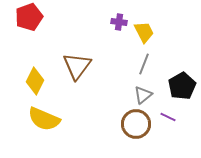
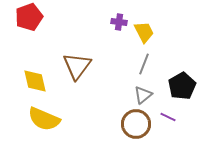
yellow diamond: rotated 40 degrees counterclockwise
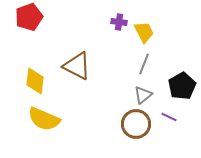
brown triangle: rotated 40 degrees counterclockwise
yellow diamond: rotated 20 degrees clockwise
purple line: moved 1 px right
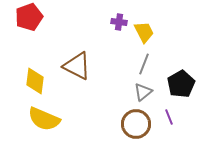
black pentagon: moved 1 px left, 2 px up
gray triangle: moved 3 px up
purple line: rotated 42 degrees clockwise
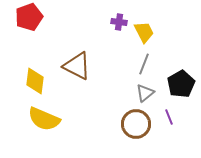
gray triangle: moved 2 px right, 1 px down
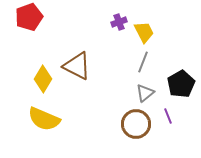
purple cross: rotated 28 degrees counterclockwise
gray line: moved 1 px left, 2 px up
yellow diamond: moved 8 px right, 2 px up; rotated 24 degrees clockwise
purple line: moved 1 px left, 1 px up
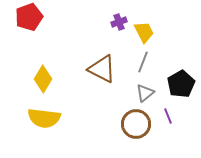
brown triangle: moved 25 px right, 3 px down
yellow semicircle: moved 1 px up; rotated 16 degrees counterclockwise
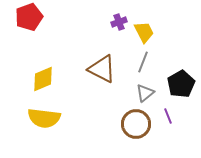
yellow diamond: rotated 36 degrees clockwise
